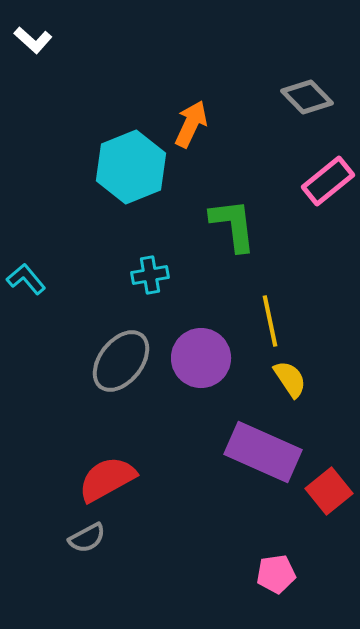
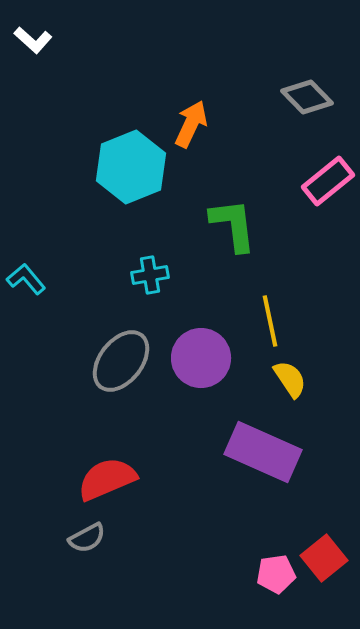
red semicircle: rotated 6 degrees clockwise
red square: moved 5 px left, 67 px down
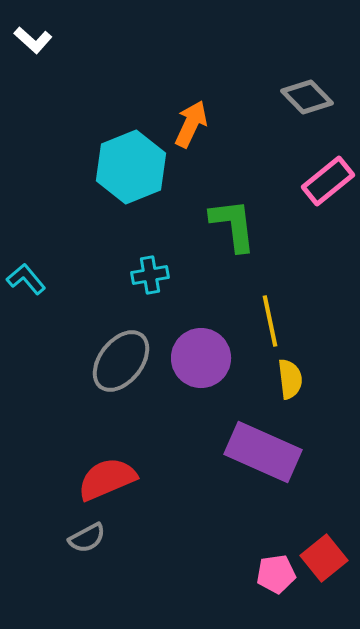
yellow semicircle: rotated 27 degrees clockwise
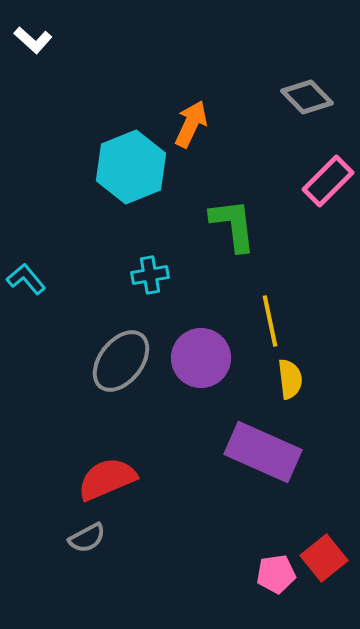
pink rectangle: rotated 6 degrees counterclockwise
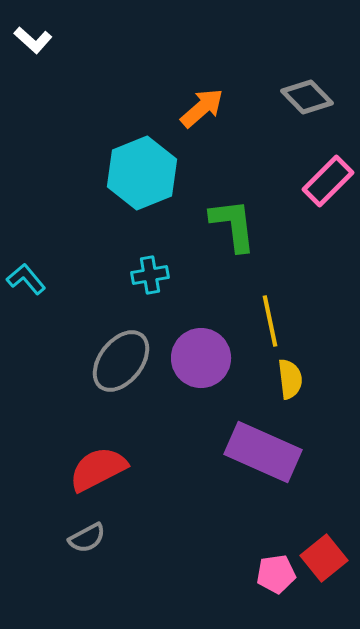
orange arrow: moved 11 px right, 16 px up; rotated 24 degrees clockwise
cyan hexagon: moved 11 px right, 6 px down
red semicircle: moved 9 px left, 10 px up; rotated 4 degrees counterclockwise
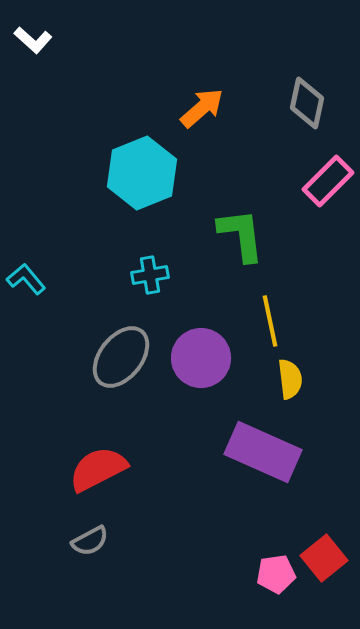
gray diamond: moved 6 px down; rotated 57 degrees clockwise
green L-shape: moved 8 px right, 10 px down
gray ellipse: moved 4 px up
gray semicircle: moved 3 px right, 3 px down
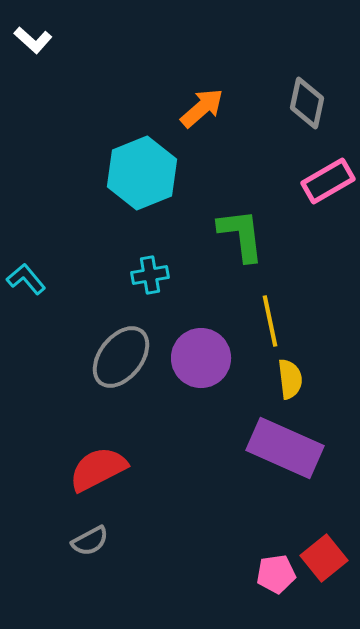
pink rectangle: rotated 15 degrees clockwise
purple rectangle: moved 22 px right, 4 px up
